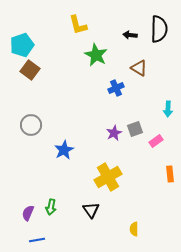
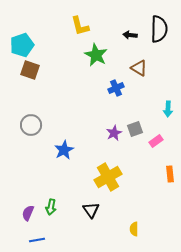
yellow L-shape: moved 2 px right, 1 px down
brown square: rotated 18 degrees counterclockwise
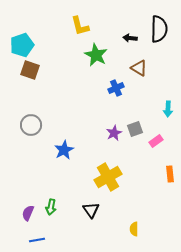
black arrow: moved 3 px down
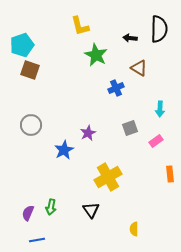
cyan arrow: moved 8 px left
gray square: moved 5 px left, 1 px up
purple star: moved 26 px left
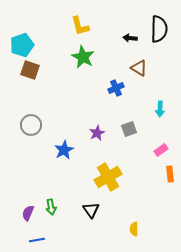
green star: moved 13 px left, 2 px down
gray square: moved 1 px left, 1 px down
purple star: moved 9 px right
pink rectangle: moved 5 px right, 9 px down
green arrow: rotated 21 degrees counterclockwise
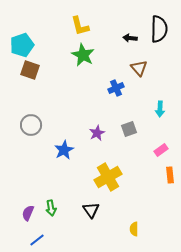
green star: moved 2 px up
brown triangle: rotated 18 degrees clockwise
orange rectangle: moved 1 px down
green arrow: moved 1 px down
blue line: rotated 28 degrees counterclockwise
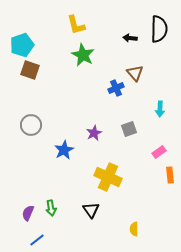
yellow L-shape: moved 4 px left, 1 px up
brown triangle: moved 4 px left, 5 px down
purple star: moved 3 px left
pink rectangle: moved 2 px left, 2 px down
yellow cross: rotated 36 degrees counterclockwise
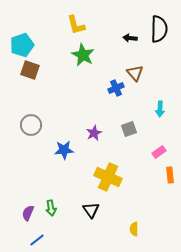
blue star: rotated 24 degrees clockwise
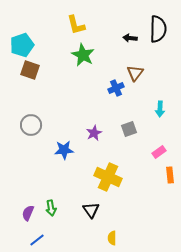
black semicircle: moved 1 px left
brown triangle: rotated 18 degrees clockwise
yellow semicircle: moved 22 px left, 9 px down
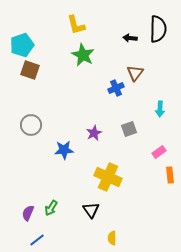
green arrow: rotated 42 degrees clockwise
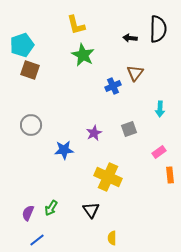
blue cross: moved 3 px left, 2 px up
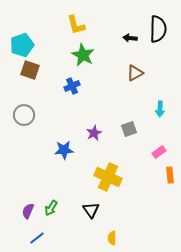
brown triangle: rotated 24 degrees clockwise
blue cross: moved 41 px left
gray circle: moved 7 px left, 10 px up
purple semicircle: moved 2 px up
blue line: moved 2 px up
